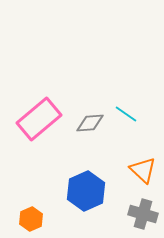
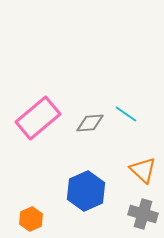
pink rectangle: moved 1 px left, 1 px up
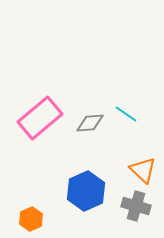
pink rectangle: moved 2 px right
gray cross: moved 7 px left, 8 px up
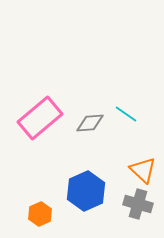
gray cross: moved 2 px right, 2 px up
orange hexagon: moved 9 px right, 5 px up
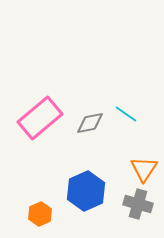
gray diamond: rotated 8 degrees counterclockwise
orange triangle: moved 1 px right, 1 px up; rotated 20 degrees clockwise
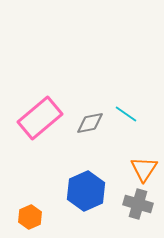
orange hexagon: moved 10 px left, 3 px down
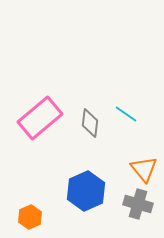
gray diamond: rotated 72 degrees counterclockwise
orange triangle: rotated 12 degrees counterclockwise
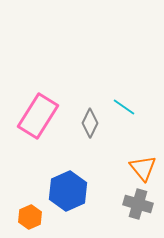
cyan line: moved 2 px left, 7 px up
pink rectangle: moved 2 px left, 2 px up; rotated 18 degrees counterclockwise
gray diamond: rotated 20 degrees clockwise
orange triangle: moved 1 px left, 1 px up
blue hexagon: moved 18 px left
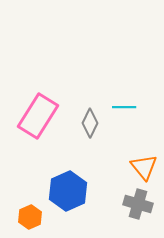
cyan line: rotated 35 degrees counterclockwise
orange triangle: moved 1 px right, 1 px up
